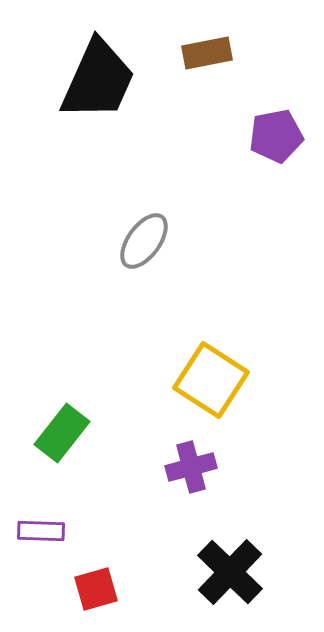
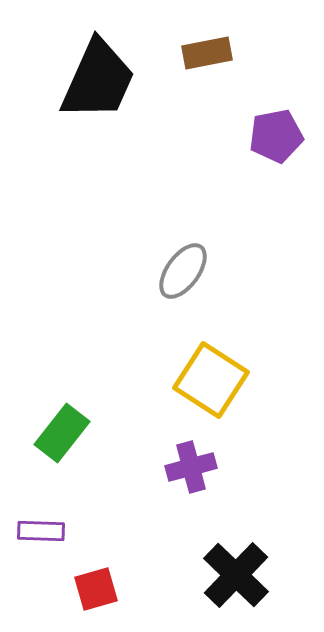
gray ellipse: moved 39 px right, 30 px down
black cross: moved 6 px right, 3 px down
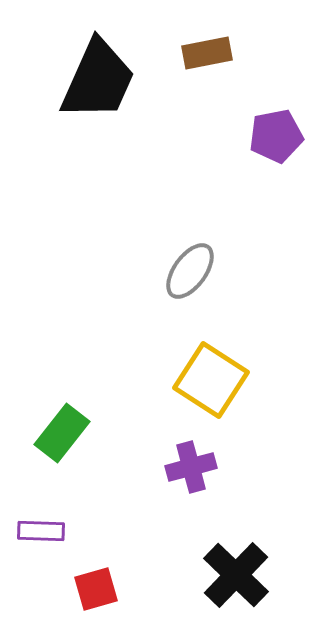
gray ellipse: moved 7 px right
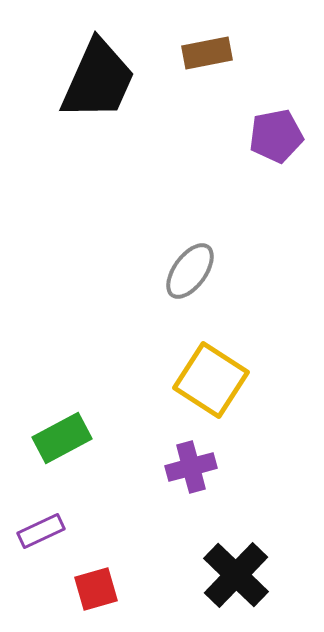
green rectangle: moved 5 px down; rotated 24 degrees clockwise
purple rectangle: rotated 27 degrees counterclockwise
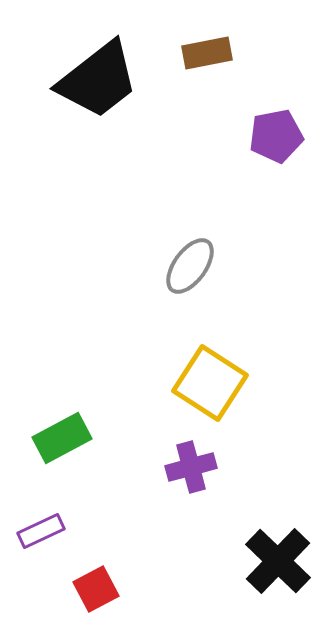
black trapezoid: rotated 28 degrees clockwise
gray ellipse: moved 5 px up
yellow square: moved 1 px left, 3 px down
black cross: moved 42 px right, 14 px up
red square: rotated 12 degrees counterclockwise
